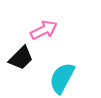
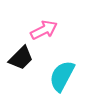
cyan semicircle: moved 2 px up
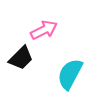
cyan semicircle: moved 8 px right, 2 px up
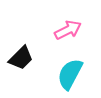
pink arrow: moved 24 px right
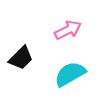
cyan semicircle: rotated 32 degrees clockwise
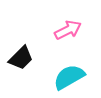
cyan semicircle: moved 1 px left, 3 px down
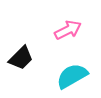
cyan semicircle: moved 3 px right, 1 px up
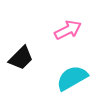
cyan semicircle: moved 2 px down
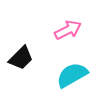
cyan semicircle: moved 3 px up
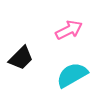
pink arrow: moved 1 px right
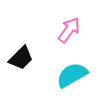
pink arrow: rotated 28 degrees counterclockwise
